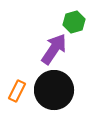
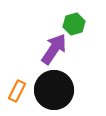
green hexagon: moved 2 px down
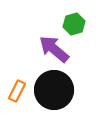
purple arrow: rotated 84 degrees counterclockwise
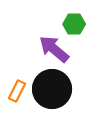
green hexagon: rotated 15 degrees clockwise
black circle: moved 2 px left, 1 px up
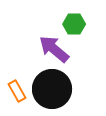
orange rectangle: rotated 55 degrees counterclockwise
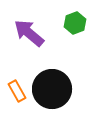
green hexagon: moved 1 px right, 1 px up; rotated 20 degrees counterclockwise
purple arrow: moved 25 px left, 16 px up
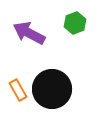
purple arrow: rotated 12 degrees counterclockwise
orange rectangle: moved 1 px right, 1 px up
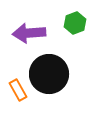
purple arrow: rotated 32 degrees counterclockwise
black circle: moved 3 px left, 15 px up
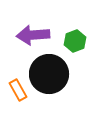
green hexagon: moved 18 px down
purple arrow: moved 4 px right, 2 px down
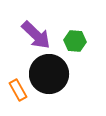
purple arrow: moved 3 px right; rotated 132 degrees counterclockwise
green hexagon: rotated 25 degrees clockwise
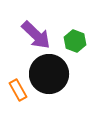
green hexagon: rotated 15 degrees clockwise
